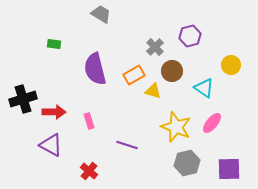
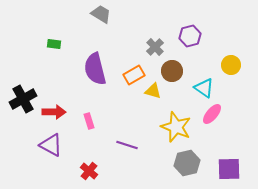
black cross: rotated 12 degrees counterclockwise
pink ellipse: moved 9 px up
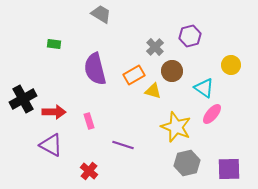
purple line: moved 4 px left
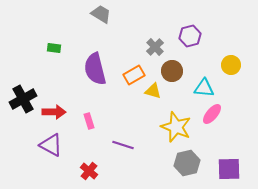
green rectangle: moved 4 px down
cyan triangle: rotated 30 degrees counterclockwise
